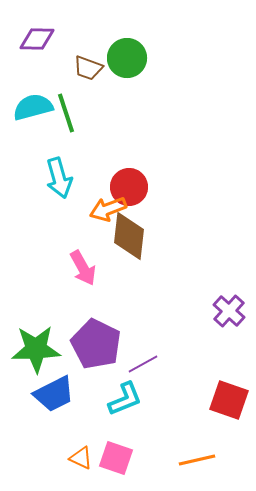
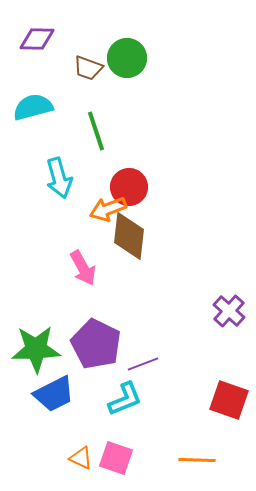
green line: moved 30 px right, 18 px down
purple line: rotated 8 degrees clockwise
orange line: rotated 15 degrees clockwise
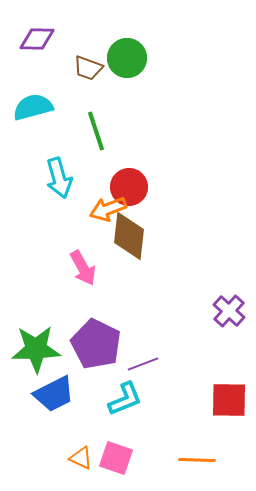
red square: rotated 18 degrees counterclockwise
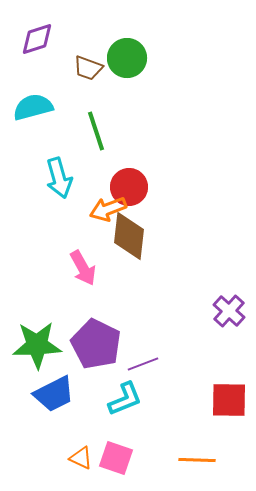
purple diamond: rotated 18 degrees counterclockwise
green star: moved 1 px right, 4 px up
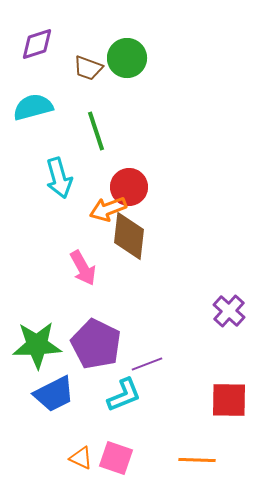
purple diamond: moved 5 px down
purple line: moved 4 px right
cyan L-shape: moved 1 px left, 4 px up
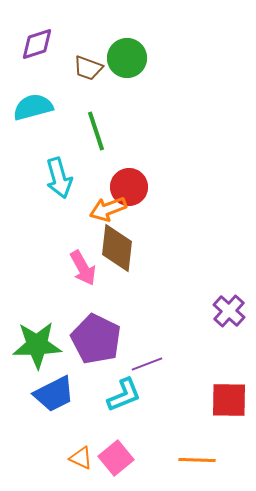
brown diamond: moved 12 px left, 12 px down
purple pentagon: moved 5 px up
pink square: rotated 32 degrees clockwise
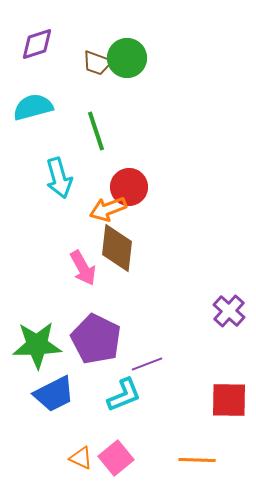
brown trapezoid: moved 9 px right, 5 px up
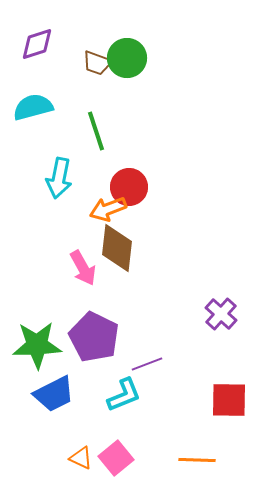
cyan arrow: rotated 27 degrees clockwise
purple cross: moved 8 px left, 3 px down
purple pentagon: moved 2 px left, 2 px up
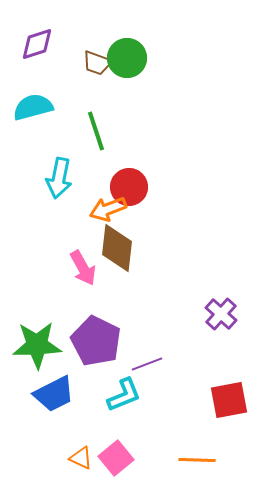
purple pentagon: moved 2 px right, 4 px down
red square: rotated 12 degrees counterclockwise
